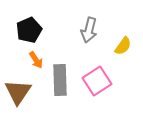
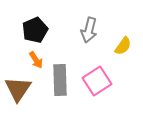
black pentagon: moved 6 px right
brown triangle: moved 3 px up
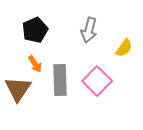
yellow semicircle: moved 1 px right, 2 px down
orange arrow: moved 1 px left, 4 px down
pink square: rotated 12 degrees counterclockwise
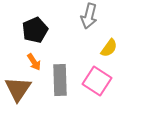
gray arrow: moved 14 px up
yellow semicircle: moved 15 px left
orange arrow: moved 1 px left, 2 px up
pink square: rotated 12 degrees counterclockwise
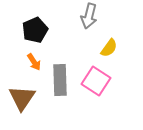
pink square: moved 1 px left
brown triangle: moved 4 px right, 9 px down
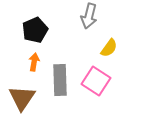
orange arrow: rotated 138 degrees counterclockwise
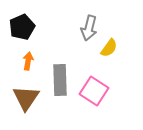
gray arrow: moved 12 px down
black pentagon: moved 13 px left, 3 px up
orange arrow: moved 6 px left, 1 px up
pink square: moved 2 px left, 10 px down
brown triangle: moved 4 px right
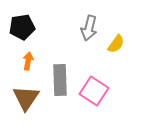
black pentagon: rotated 15 degrees clockwise
yellow semicircle: moved 7 px right, 4 px up
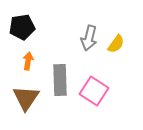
gray arrow: moved 10 px down
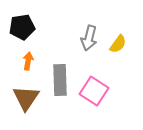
yellow semicircle: moved 2 px right
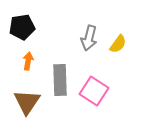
brown triangle: moved 1 px right, 4 px down
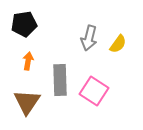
black pentagon: moved 2 px right, 3 px up
